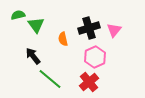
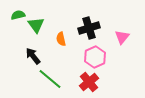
pink triangle: moved 8 px right, 7 px down
orange semicircle: moved 2 px left
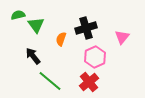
black cross: moved 3 px left
orange semicircle: rotated 32 degrees clockwise
green line: moved 2 px down
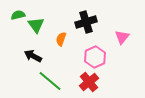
black cross: moved 6 px up
black arrow: rotated 24 degrees counterclockwise
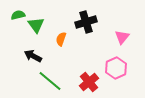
pink hexagon: moved 21 px right, 11 px down
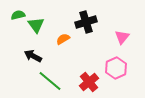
orange semicircle: moved 2 px right; rotated 40 degrees clockwise
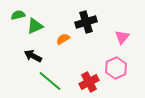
green triangle: moved 1 px left, 1 px down; rotated 42 degrees clockwise
red cross: rotated 12 degrees clockwise
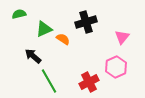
green semicircle: moved 1 px right, 1 px up
green triangle: moved 9 px right, 3 px down
orange semicircle: rotated 64 degrees clockwise
black arrow: rotated 12 degrees clockwise
pink hexagon: moved 1 px up
green line: moved 1 px left; rotated 20 degrees clockwise
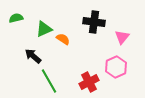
green semicircle: moved 3 px left, 4 px down
black cross: moved 8 px right; rotated 25 degrees clockwise
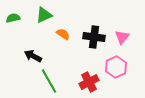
green semicircle: moved 3 px left
black cross: moved 15 px down
green triangle: moved 14 px up
orange semicircle: moved 5 px up
black arrow: rotated 12 degrees counterclockwise
